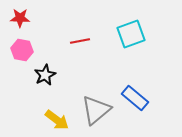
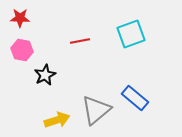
yellow arrow: rotated 55 degrees counterclockwise
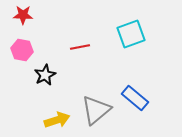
red star: moved 3 px right, 3 px up
red line: moved 6 px down
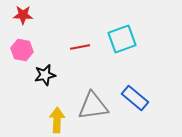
cyan square: moved 9 px left, 5 px down
black star: rotated 15 degrees clockwise
gray triangle: moved 3 px left, 4 px up; rotated 32 degrees clockwise
yellow arrow: rotated 70 degrees counterclockwise
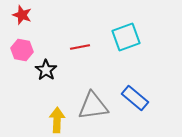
red star: moved 1 px left; rotated 18 degrees clockwise
cyan square: moved 4 px right, 2 px up
black star: moved 1 px right, 5 px up; rotated 25 degrees counterclockwise
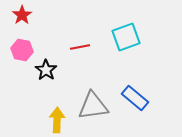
red star: rotated 18 degrees clockwise
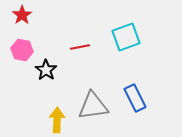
blue rectangle: rotated 24 degrees clockwise
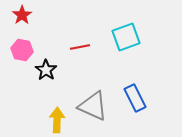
gray triangle: rotated 32 degrees clockwise
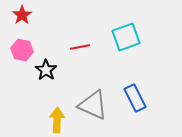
gray triangle: moved 1 px up
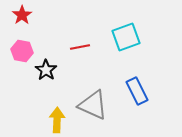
pink hexagon: moved 1 px down
blue rectangle: moved 2 px right, 7 px up
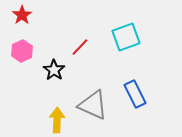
red line: rotated 36 degrees counterclockwise
pink hexagon: rotated 25 degrees clockwise
black star: moved 8 px right
blue rectangle: moved 2 px left, 3 px down
